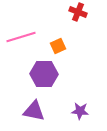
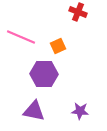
pink line: rotated 40 degrees clockwise
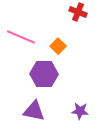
orange square: rotated 21 degrees counterclockwise
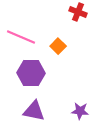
purple hexagon: moved 13 px left, 1 px up
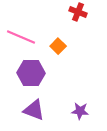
purple triangle: moved 1 px up; rotated 10 degrees clockwise
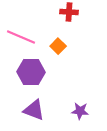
red cross: moved 9 px left; rotated 18 degrees counterclockwise
purple hexagon: moved 1 px up
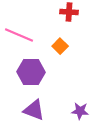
pink line: moved 2 px left, 2 px up
orange square: moved 2 px right
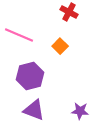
red cross: rotated 24 degrees clockwise
purple hexagon: moved 1 px left, 4 px down; rotated 16 degrees counterclockwise
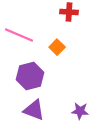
red cross: rotated 24 degrees counterclockwise
orange square: moved 3 px left, 1 px down
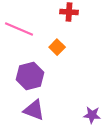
pink line: moved 6 px up
purple star: moved 12 px right, 4 px down
